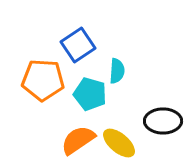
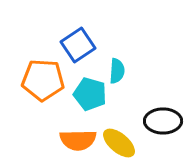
orange semicircle: rotated 147 degrees counterclockwise
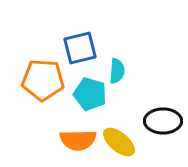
blue square: moved 2 px right, 3 px down; rotated 20 degrees clockwise
yellow ellipse: moved 1 px up
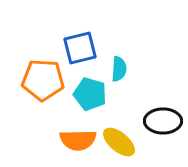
cyan semicircle: moved 2 px right, 2 px up
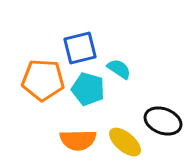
cyan semicircle: rotated 60 degrees counterclockwise
cyan pentagon: moved 2 px left, 5 px up
black ellipse: rotated 21 degrees clockwise
yellow ellipse: moved 6 px right
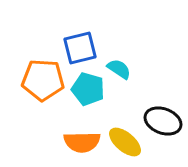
orange semicircle: moved 4 px right, 2 px down
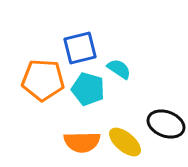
black ellipse: moved 3 px right, 3 px down
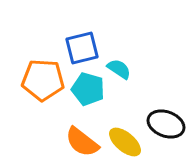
blue square: moved 2 px right
orange semicircle: rotated 39 degrees clockwise
